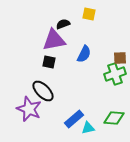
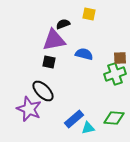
blue semicircle: rotated 102 degrees counterclockwise
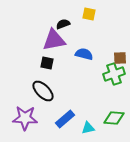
black square: moved 2 px left, 1 px down
green cross: moved 1 px left
purple star: moved 4 px left, 9 px down; rotated 20 degrees counterclockwise
blue rectangle: moved 9 px left
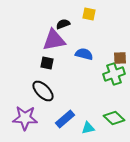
green diamond: rotated 40 degrees clockwise
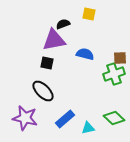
blue semicircle: moved 1 px right
purple star: rotated 10 degrees clockwise
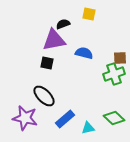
blue semicircle: moved 1 px left, 1 px up
black ellipse: moved 1 px right, 5 px down
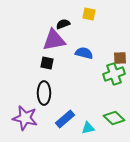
black ellipse: moved 3 px up; rotated 45 degrees clockwise
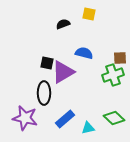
purple triangle: moved 9 px right, 32 px down; rotated 20 degrees counterclockwise
green cross: moved 1 px left, 1 px down
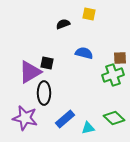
purple triangle: moved 33 px left
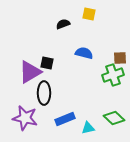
blue rectangle: rotated 18 degrees clockwise
